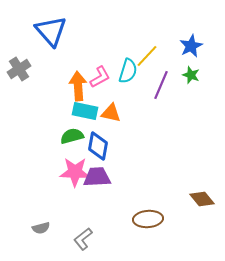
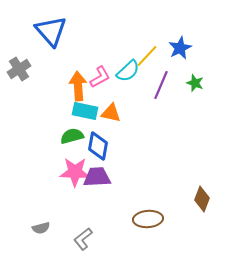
blue star: moved 11 px left, 2 px down
cyan semicircle: rotated 30 degrees clockwise
green star: moved 4 px right, 8 px down
brown diamond: rotated 60 degrees clockwise
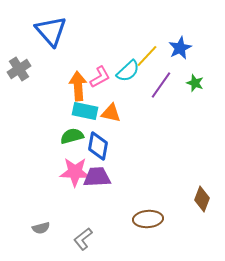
purple line: rotated 12 degrees clockwise
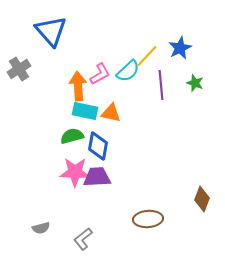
pink L-shape: moved 3 px up
purple line: rotated 40 degrees counterclockwise
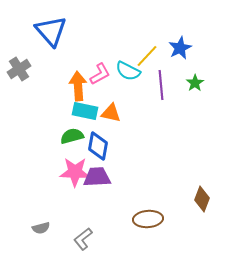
cyan semicircle: rotated 70 degrees clockwise
green star: rotated 18 degrees clockwise
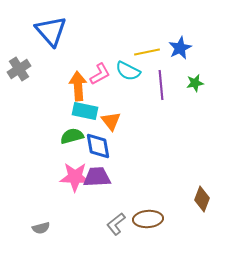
yellow line: moved 4 px up; rotated 35 degrees clockwise
green star: rotated 24 degrees clockwise
orange triangle: moved 8 px down; rotated 40 degrees clockwise
blue diamond: rotated 20 degrees counterclockwise
pink star: moved 5 px down
gray L-shape: moved 33 px right, 15 px up
